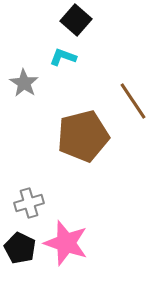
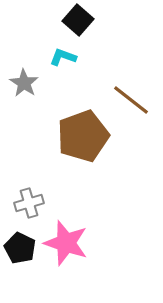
black square: moved 2 px right
brown line: moved 2 px left, 1 px up; rotated 18 degrees counterclockwise
brown pentagon: rotated 6 degrees counterclockwise
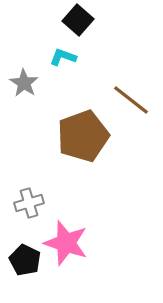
black pentagon: moved 5 px right, 12 px down
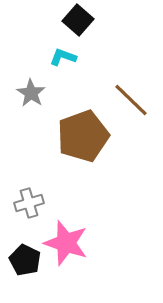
gray star: moved 7 px right, 10 px down
brown line: rotated 6 degrees clockwise
